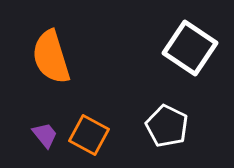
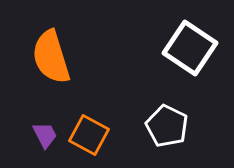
purple trapezoid: rotated 12 degrees clockwise
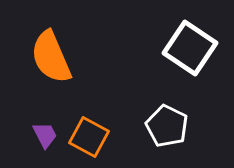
orange semicircle: rotated 6 degrees counterclockwise
orange square: moved 2 px down
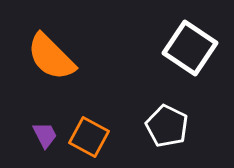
orange semicircle: rotated 22 degrees counterclockwise
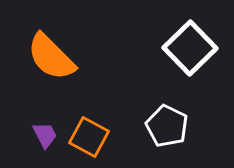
white square: rotated 12 degrees clockwise
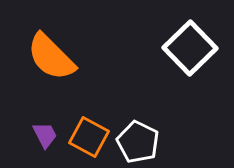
white pentagon: moved 29 px left, 16 px down
